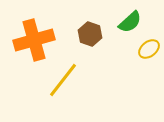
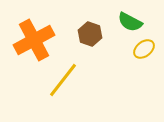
green semicircle: rotated 70 degrees clockwise
orange cross: rotated 12 degrees counterclockwise
yellow ellipse: moved 5 px left
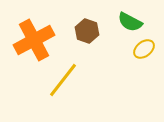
brown hexagon: moved 3 px left, 3 px up
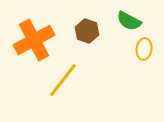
green semicircle: moved 1 px left, 1 px up
yellow ellipse: rotated 45 degrees counterclockwise
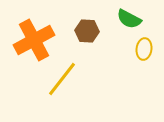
green semicircle: moved 2 px up
brown hexagon: rotated 15 degrees counterclockwise
yellow line: moved 1 px left, 1 px up
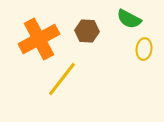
orange cross: moved 5 px right, 1 px up
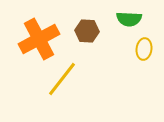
green semicircle: rotated 25 degrees counterclockwise
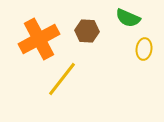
green semicircle: moved 1 px left, 1 px up; rotated 20 degrees clockwise
